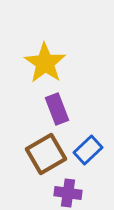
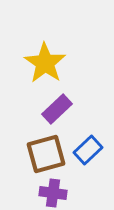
purple rectangle: rotated 68 degrees clockwise
brown square: rotated 15 degrees clockwise
purple cross: moved 15 px left
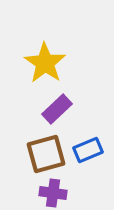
blue rectangle: rotated 20 degrees clockwise
